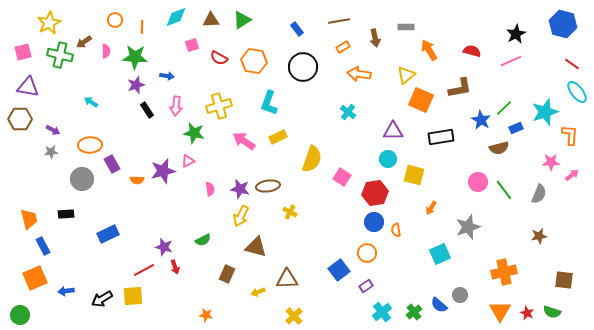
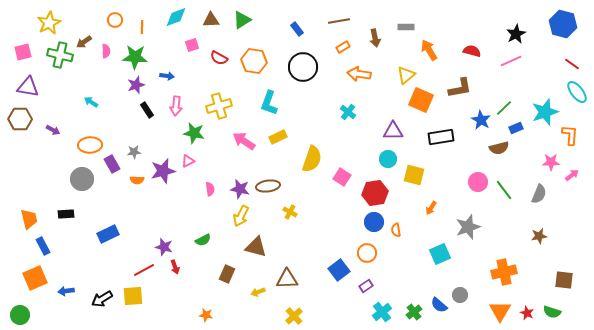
gray star at (51, 152): moved 83 px right
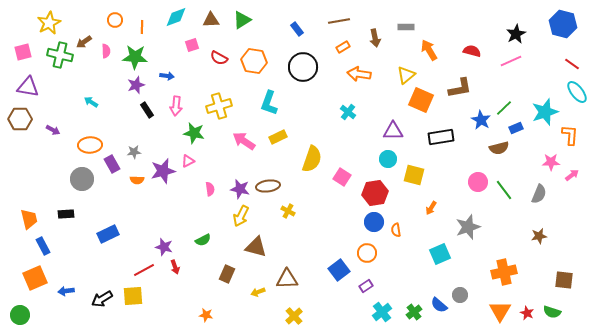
yellow cross at (290, 212): moved 2 px left, 1 px up
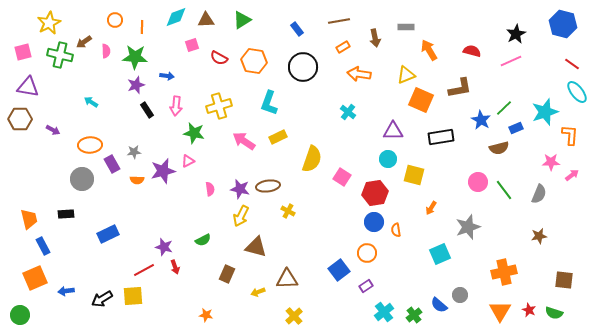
brown triangle at (211, 20): moved 5 px left
yellow triangle at (406, 75): rotated 18 degrees clockwise
cyan cross at (382, 312): moved 2 px right
green cross at (414, 312): moved 3 px down
green semicircle at (552, 312): moved 2 px right, 1 px down
red star at (527, 313): moved 2 px right, 3 px up
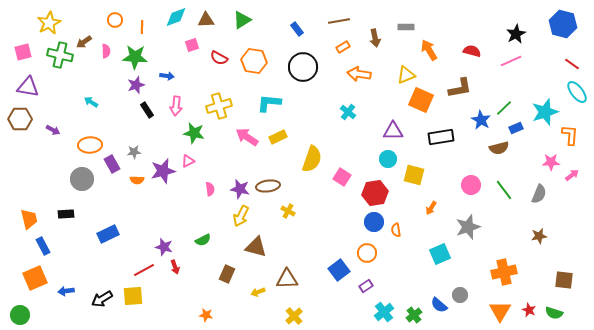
cyan L-shape at (269, 103): rotated 75 degrees clockwise
pink arrow at (244, 141): moved 3 px right, 4 px up
pink circle at (478, 182): moved 7 px left, 3 px down
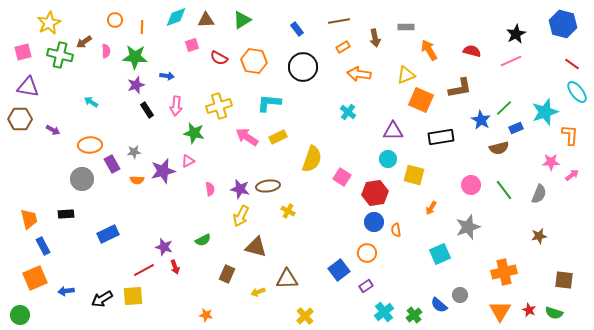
yellow cross at (294, 316): moved 11 px right
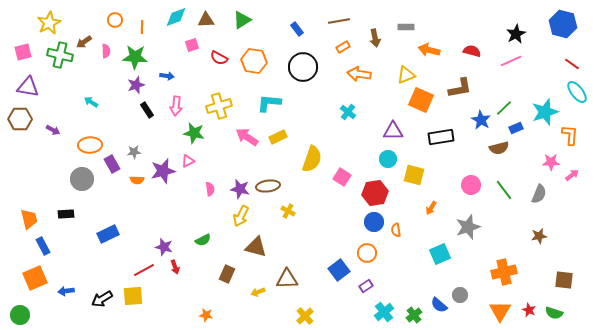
orange arrow at (429, 50): rotated 45 degrees counterclockwise
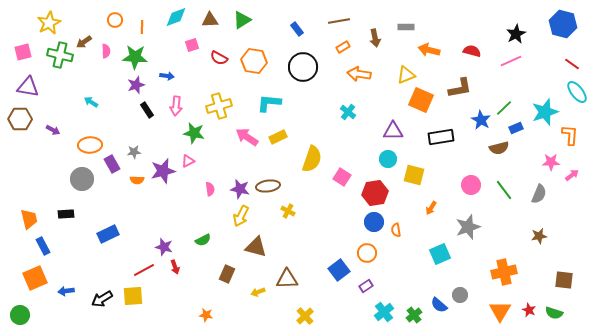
brown triangle at (206, 20): moved 4 px right
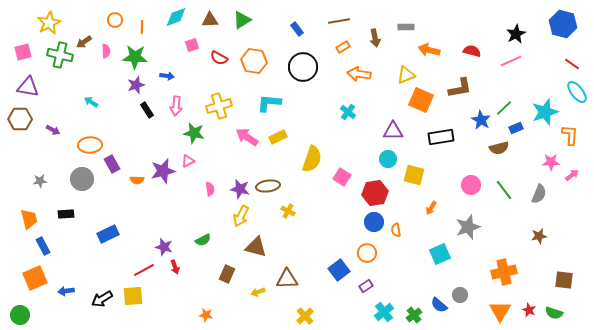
gray star at (134, 152): moved 94 px left, 29 px down
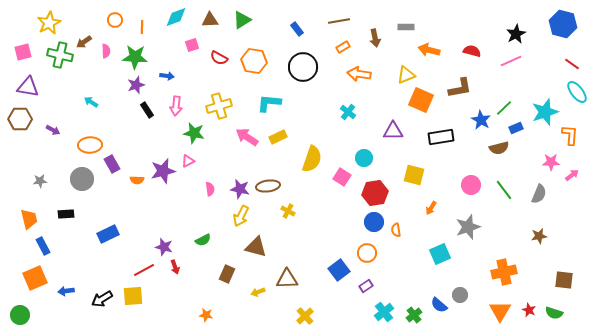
cyan circle at (388, 159): moved 24 px left, 1 px up
